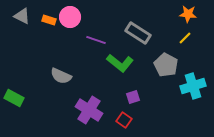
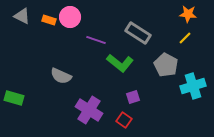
green rectangle: rotated 12 degrees counterclockwise
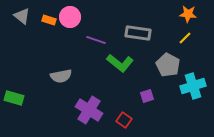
gray triangle: rotated 12 degrees clockwise
gray rectangle: rotated 25 degrees counterclockwise
gray pentagon: moved 2 px right
gray semicircle: rotated 35 degrees counterclockwise
purple square: moved 14 px right, 1 px up
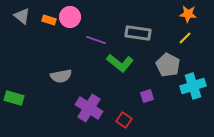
purple cross: moved 2 px up
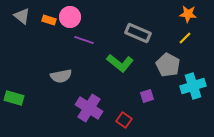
gray rectangle: rotated 15 degrees clockwise
purple line: moved 12 px left
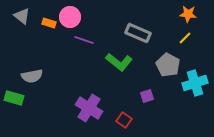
orange rectangle: moved 3 px down
green L-shape: moved 1 px left, 1 px up
gray semicircle: moved 29 px left
cyan cross: moved 2 px right, 3 px up
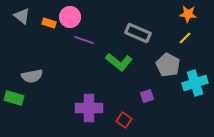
purple cross: rotated 32 degrees counterclockwise
